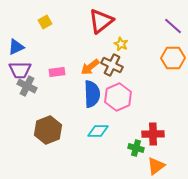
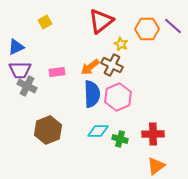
orange hexagon: moved 26 px left, 29 px up
green cross: moved 16 px left, 9 px up
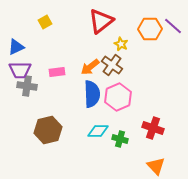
orange hexagon: moved 3 px right
brown cross: rotated 10 degrees clockwise
gray cross: rotated 18 degrees counterclockwise
brown hexagon: rotated 8 degrees clockwise
red cross: moved 6 px up; rotated 20 degrees clockwise
orange triangle: rotated 36 degrees counterclockwise
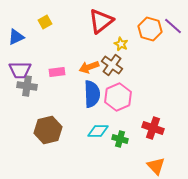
orange hexagon: rotated 15 degrees clockwise
blue triangle: moved 10 px up
orange arrow: moved 1 px left; rotated 18 degrees clockwise
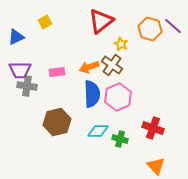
brown hexagon: moved 9 px right, 8 px up
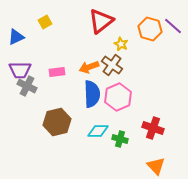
gray cross: rotated 18 degrees clockwise
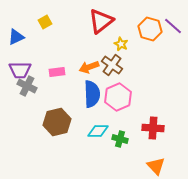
red cross: rotated 15 degrees counterclockwise
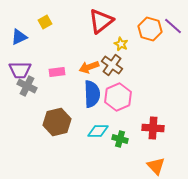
blue triangle: moved 3 px right
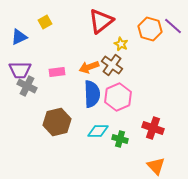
red cross: rotated 15 degrees clockwise
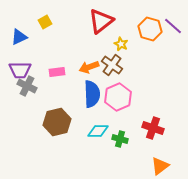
orange triangle: moved 4 px right; rotated 36 degrees clockwise
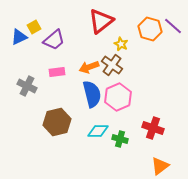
yellow square: moved 11 px left, 5 px down
purple trapezoid: moved 34 px right, 30 px up; rotated 40 degrees counterclockwise
blue semicircle: rotated 12 degrees counterclockwise
